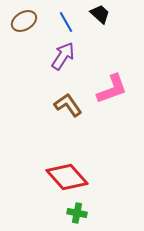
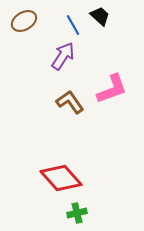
black trapezoid: moved 2 px down
blue line: moved 7 px right, 3 px down
brown L-shape: moved 2 px right, 3 px up
red diamond: moved 6 px left, 1 px down
green cross: rotated 24 degrees counterclockwise
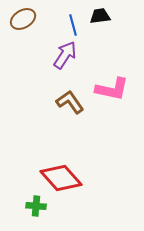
black trapezoid: rotated 50 degrees counterclockwise
brown ellipse: moved 1 px left, 2 px up
blue line: rotated 15 degrees clockwise
purple arrow: moved 2 px right, 1 px up
pink L-shape: rotated 32 degrees clockwise
green cross: moved 41 px left, 7 px up; rotated 18 degrees clockwise
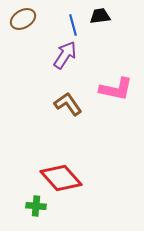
pink L-shape: moved 4 px right
brown L-shape: moved 2 px left, 2 px down
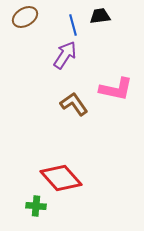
brown ellipse: moved 2 px right, 2 px up
brown L-shape: moved 6 px right
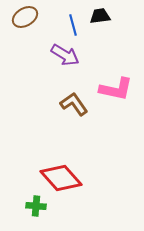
purple arrow: rotated 88 degrees clockwise
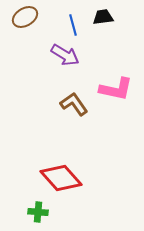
black trapezoid: moved 3 px right, 1 px down
green cross: moved 2 px right, 6 px down
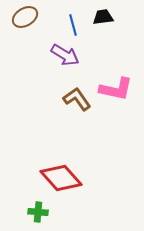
brown L-shape: moved 3 px right, 5 px up
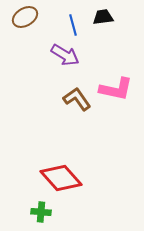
green cross: moved 3 px right
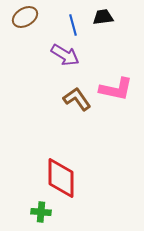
red diamond: rotated 42 degrees clockwise
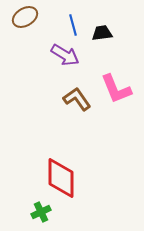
black trapezoid: moved 1 px left, 16 px down
pink L-shape: rotated 56 degrees clockwise
green cross: rotated 30 degrees counterclockwise
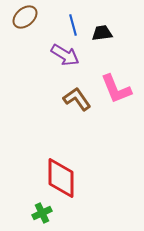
brown ellipse: rotated 10 degrees counterclockwise
green cross: moved 1 px right, 1 px down
